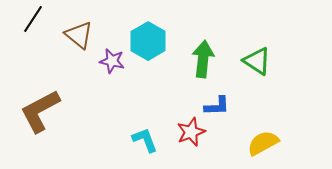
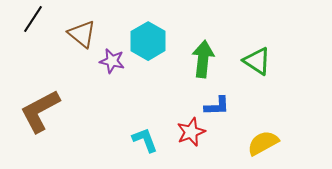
brown triangle: moved 3 px right, 1 px up
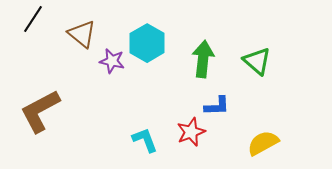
cyan hexagon: moved 1 px left, 2 px down
green triangle: rotated 8 degrees clockwise
